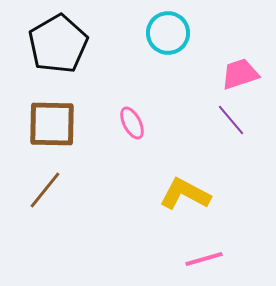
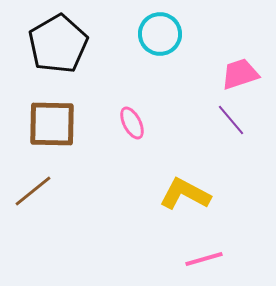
cyan circle: moved 8 px left, 1 px down
brown line: moved 12 px left, 1 px down; rotated 12 degrees clockwise
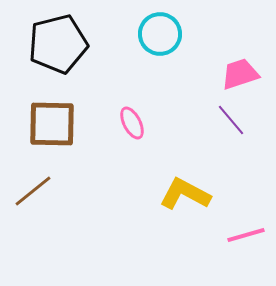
black pentagon: rotated 16 degrees clockwise
pink line: moved 42 px right, 24 px up
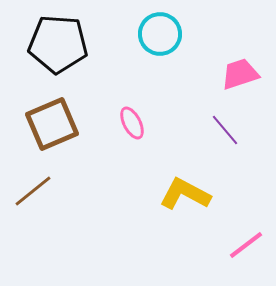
black pentagon: rotated 18 degrees clockwise
purple line: moved 6 px left, 10 px down
brown square: rotated 24 degrees counterclockwise
pink line: moved 10 px down; rotated 21 degrees counterclockwise
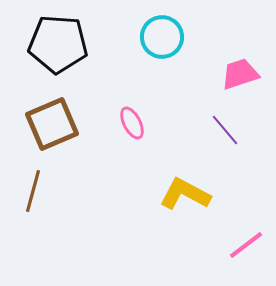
cyan circle: moved 2 px right, 3 px down
brown line: rotated 36 degrees counterclockwise
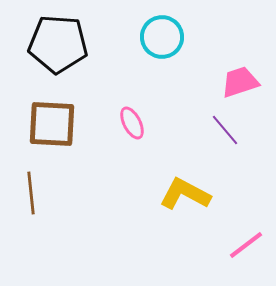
pink trapezoid: moved 8 px down
brown square: rotated 26 degrees clockwise
brown line: moved 2 px left, 2 px down; rotated 21 degrees counterclockwise
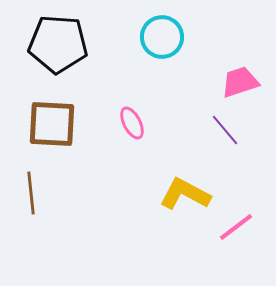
pink line: moved 10 px left, 18 px up
